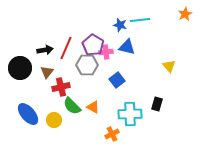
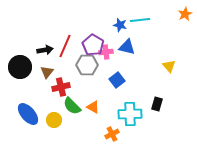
red line: moved 1 px left, 2 px up
black circle: moved 1 px up
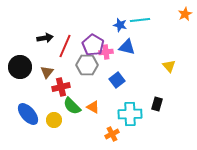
black arrow: moved 12 px up
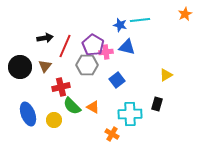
yellow triangle: moved 3 px left, 9 px down; rotated 40 degrees clockwise
brown triangle: moved 2 px left, 6 px up
blue ellipse: rotated 20 degrees clockwise
orange cross: rotated 32 degrees counterclockwise
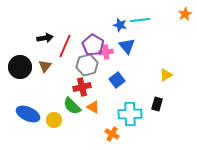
blue triangle: moved 1 px up; rotated 36 degrees clockwise
gray hexagon: rotated 15 degrees counterclockwise
red cross: moved 21 px right
blue ellipse: rotated 45 degrees counterclockwise
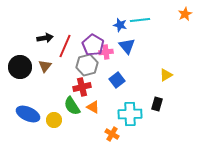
green semicircle: rotated 12 degrees clockwise
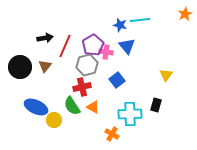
purple pentagon: rotated 10 degrees clockwise
pink cross: rotated 16 degrees clockwise
yellow triangle: rotated 24 degrees counterclockwise
black rectangle: moved 1 px left, 1 px down
blue ellipse: moved 8 px right, 7 px up
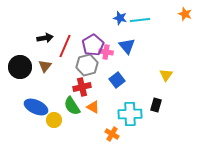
orange star: rotated 24 degrees counterclockwise
blue star: moved 7 px up
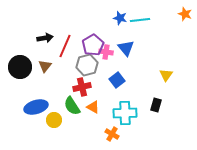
blue triangle: moved 1 px left, 2 px down
blue ellipse: rotated 40 degrees counterclockwise
cyan cross: moved 5 px left, 1 px up
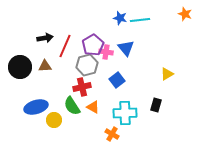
brown triangle: rotated 48 degrees clockwise
yellow triangle: moved 1 px right, 1 px up; rotated 24 degrees clockwise
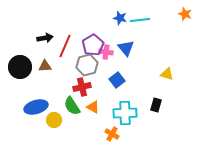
yellow triangle: rotated 48 degrees clockwise
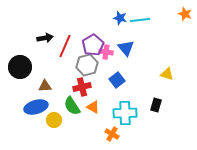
brown triangle: moved 20 px down
